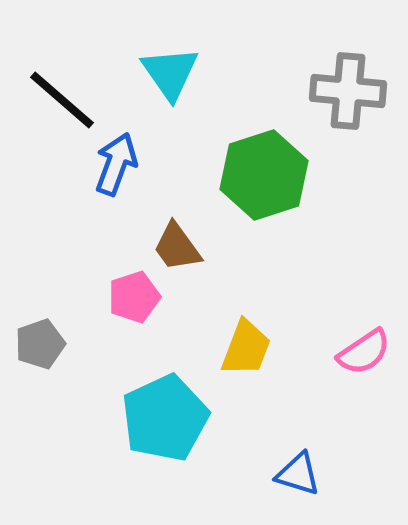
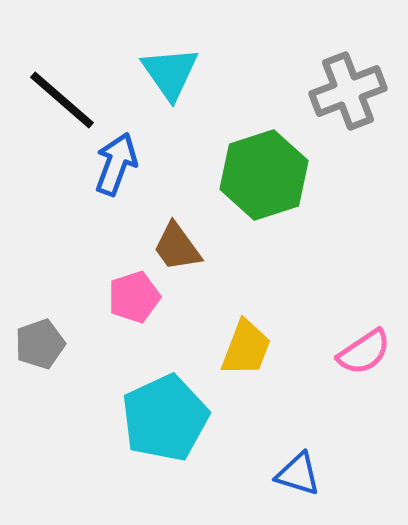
gray cross: rotated 26 degrees counterclockwise
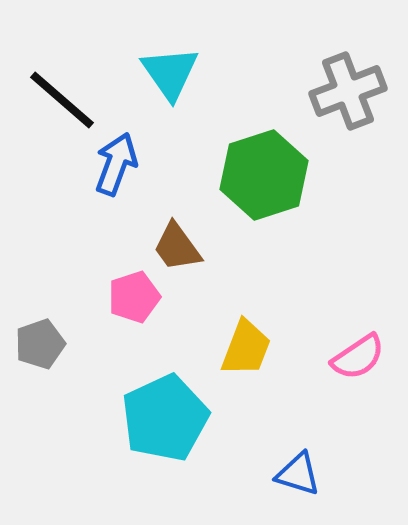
pink semicircle: moved 6 px left, 5 px down
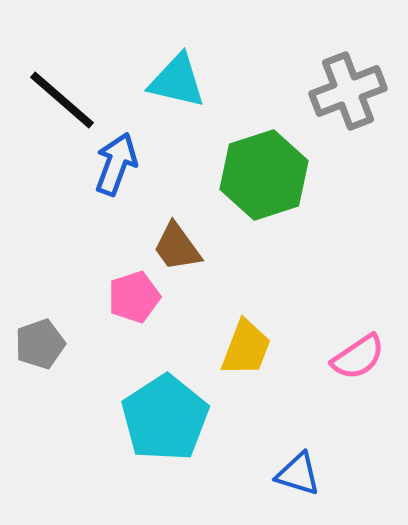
cyan triangle: moved 7 px right, 8 px down; rotated 42 degrees counterclockwise
cyan pentagon: rotated 8 degrees counterclockwise
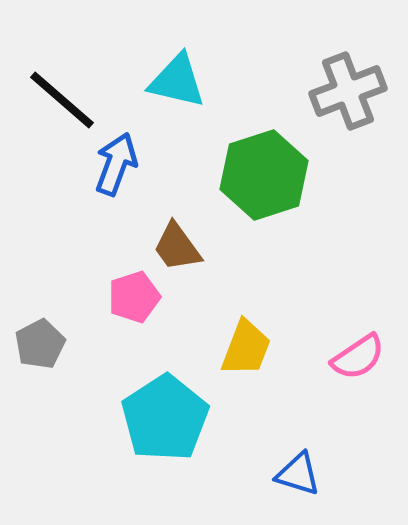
gray pentagon: rotated 9 degrees counterclockwise
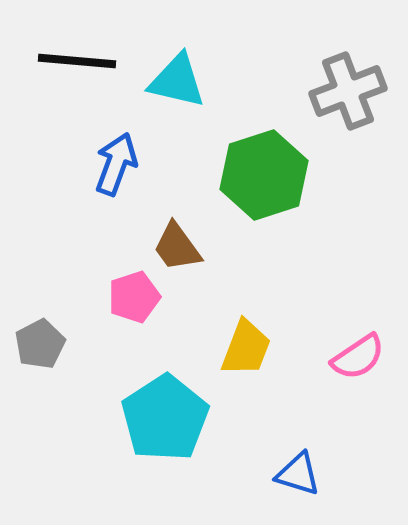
black line: moved 15 px right, 39 px up; rotated 36 degrees counterclockwise
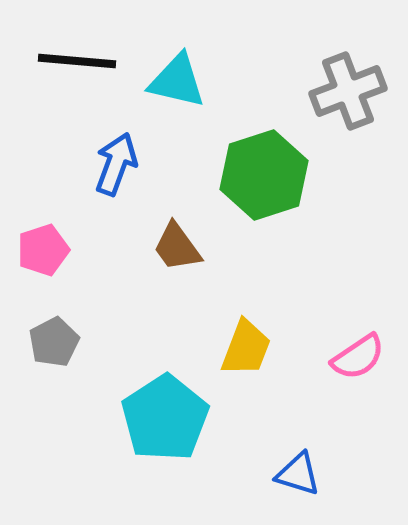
pink pentagon: moved 91 px left, 47 px up
gray pentagon: moved 14 px right, 2 px up
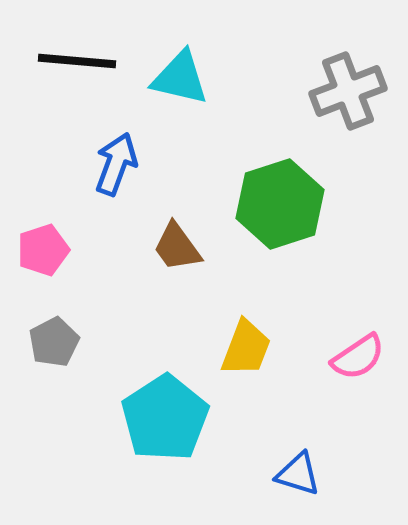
cyan triangle: moved 3 px right, 3 px up
green hexagon: moved 16 px right, 29 px down
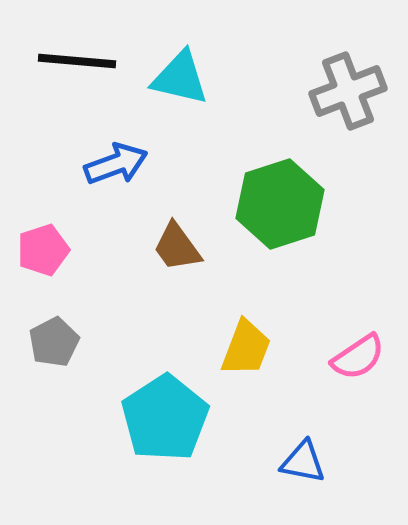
blue arrow: rotated 50 degrees clockwise
blue triangle: moved 5 px right, 12 px up; rotated 6 degrees counterclockwise
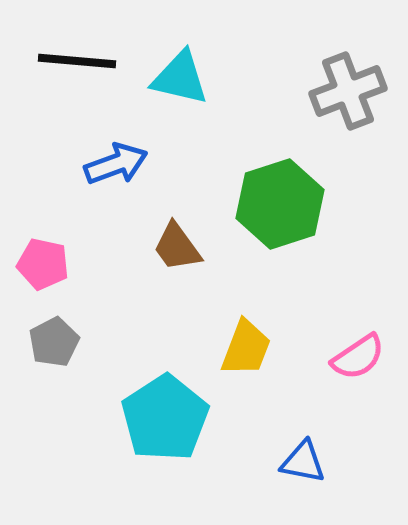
pink pentagon: moved 14 px down; rotated 30 degrees clockwise
